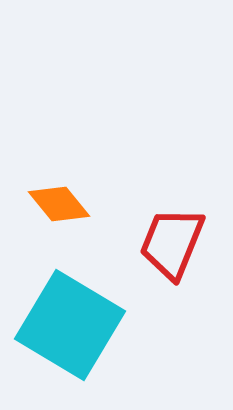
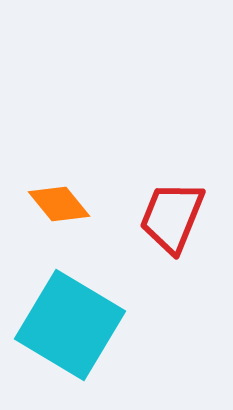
red trapezoid: moved 26 px up
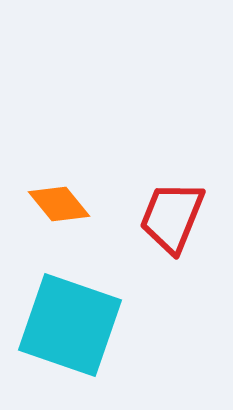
cyan square: rotated 12 degrees counterclockwise
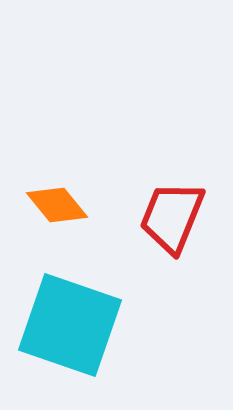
orange diamond: moved 2 px left, 1 px down
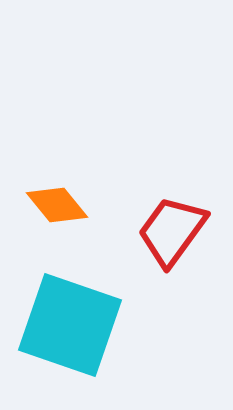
red trapezoid: moved 14 px down; rotated 14 degrees clockwise
